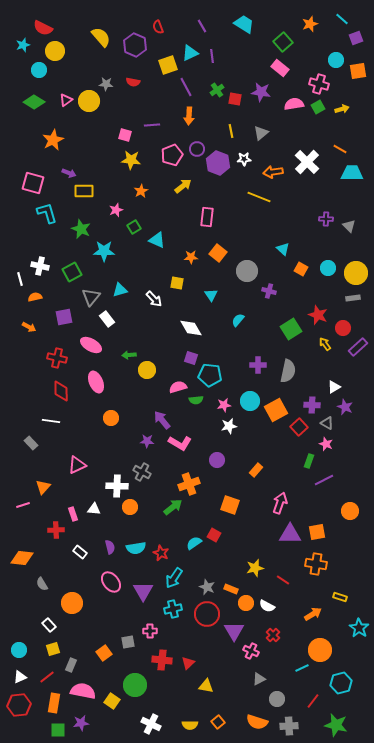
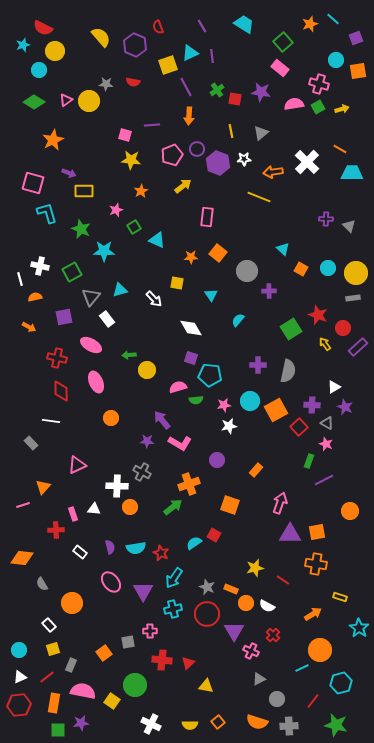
cyan line at (342, 19): moved 9 px left
purple cross at (269, 291): rotated 16 degrees counterclockwise
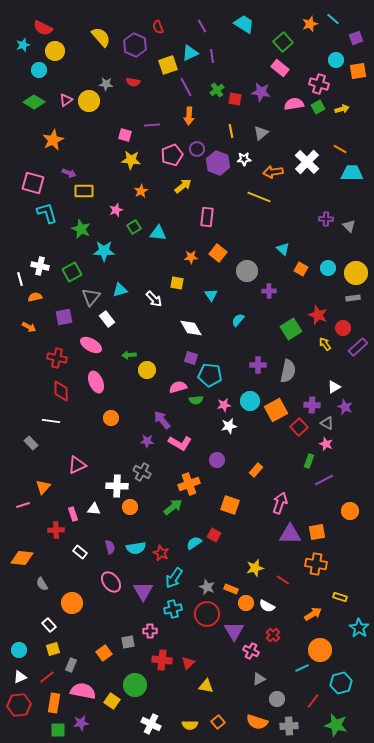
cyan triangle at (157, 240): moved 1 px right, 7 px up; rotated 18 degrees counterclockwise
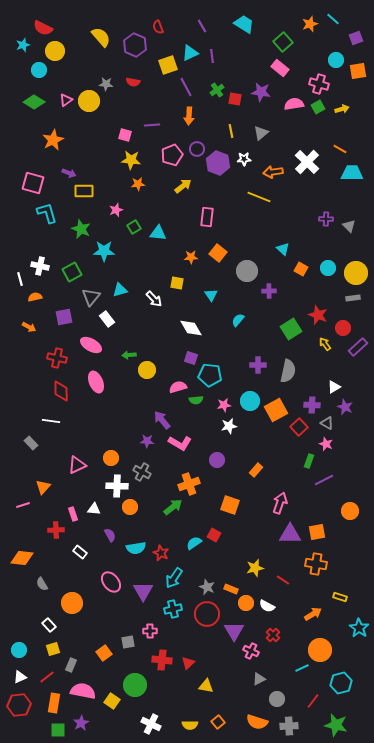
orange star at (141, 191): moved 3 px left, 7 px up; rotated 24 degrees clockwise
orange circle at (111, 418): moved 40 px down
purple semicircle at (110, 547): moved 12 px up; rotated 16 degrees counterclockwise
purple star at (81, 723): rotated 21 degrees counterclockwise
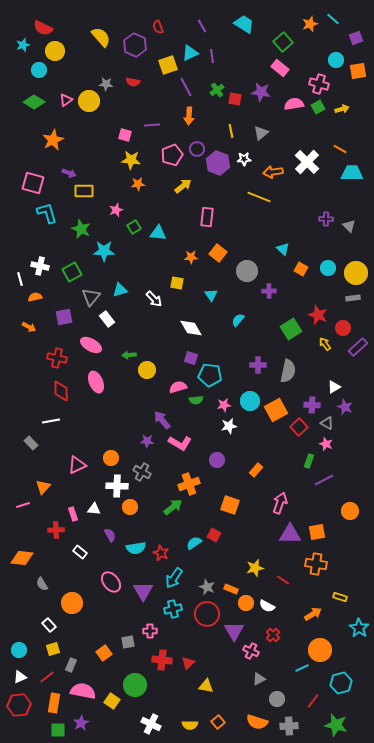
white line at (51, 421): rotated 18 degrees counterclockwise
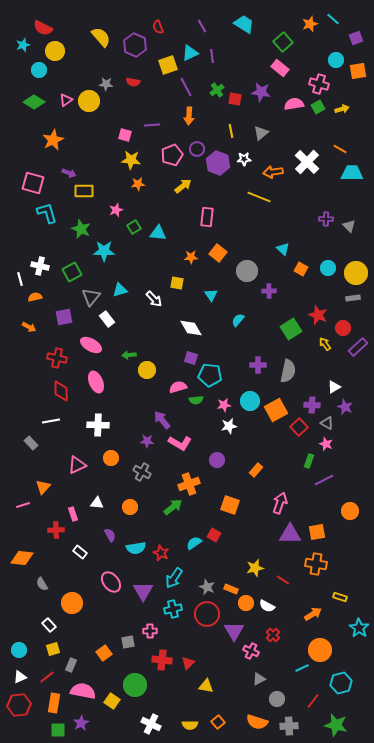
white cross at (117, 486): moved 19 px left, 61 px up
white triangle at (94, 509): moved 3 px right, 6 px up
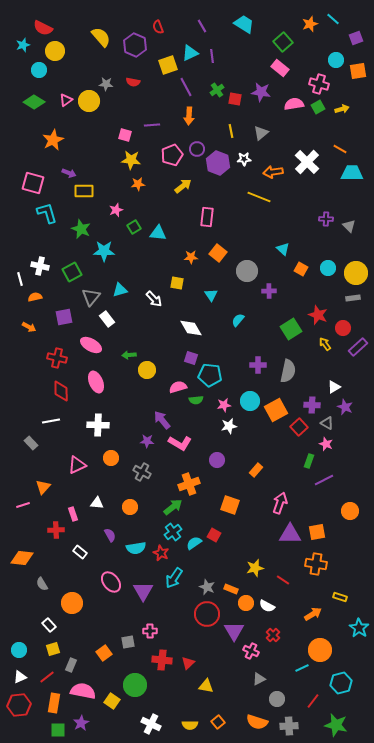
cyan cross at (173, 609): moved 77 px up; rotated 24 degrees counterclockwise
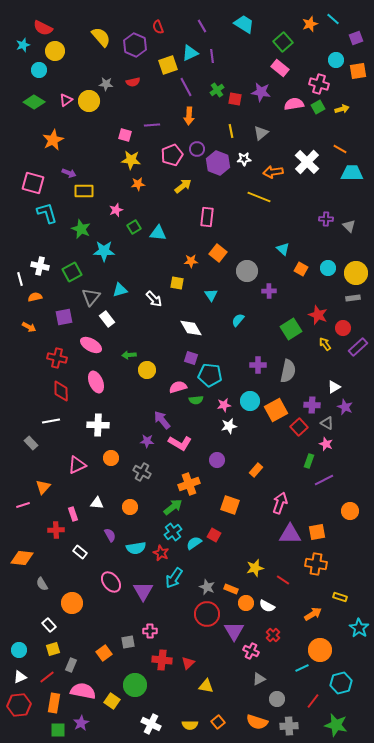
red semicircle at (133, 82): rotated 24 degrees counterclockwise
orange star at (191, 257): moved 4 px down
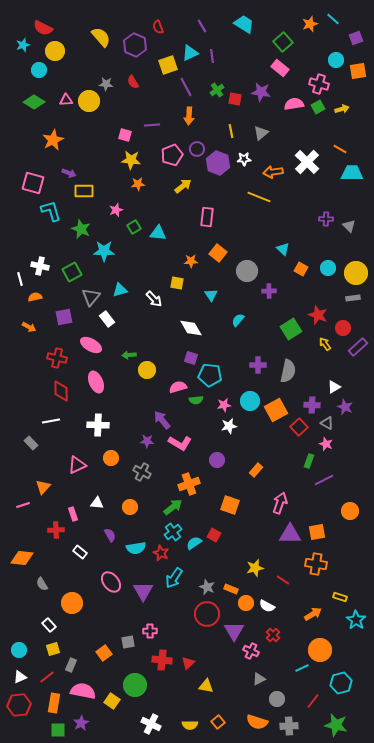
red semicircle at (133, 82): rotated 72 degrees clockwise
pink triangle at (66, 100): rotated 32 degrees clockwise
cyan L-shape at (47, 213): moved 4 px right, 2 px up
cyan star at (359, 628): moved 3 px left, 8 px up
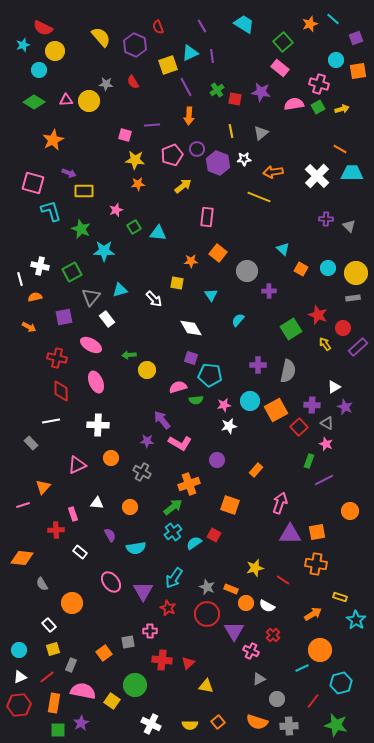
yellow star at (131, 160): moved 4 px right
white cross at (307, 162): moved 10 px right, 14 px down
red star at (161, 553): moved 7 px right, 55 px down
